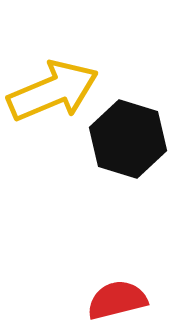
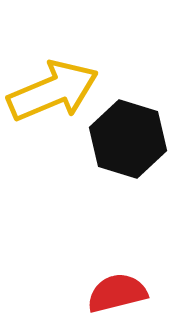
red semicircle: moved 7 px up
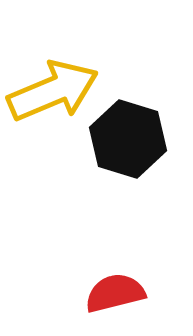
red semicircle: moved 2 px left
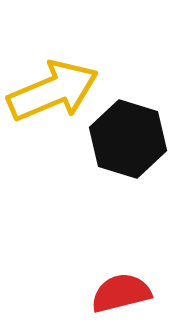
red semicircle: moved 6 px right
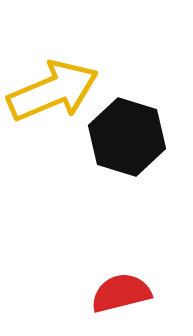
black hexagon: moved 1 px left, 2 px up
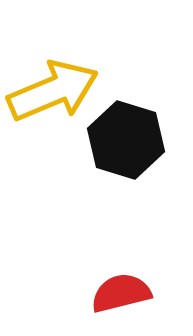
black hexagon: moved 1 px left, 3 px down
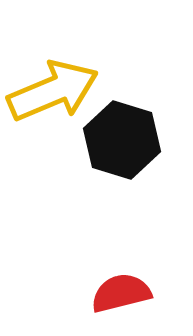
black hexagon: moved 4 px left
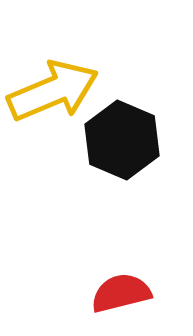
black hexagon: rotated 6 degrees clockwise
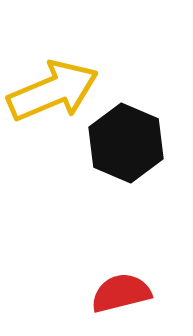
black hexagon: moved 4 px right, 3 px down
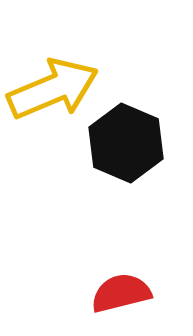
yellow arrow: moved 2 px up
